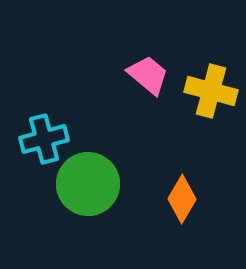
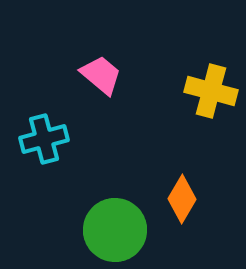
pink trapezoid: moved 47 px left
green circle: moved 27 px right, 46 px down
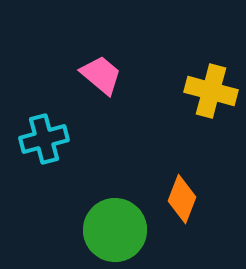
orange diamond: rotated 9 degrees counterclockwise
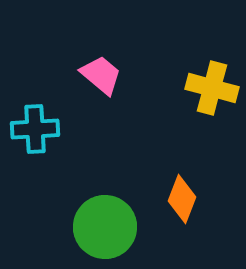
yellow cross: moved 1 px right, 3 px up
cyan cross: moved 9 px left, 10 px up; rotated 12 degrees clockwise
green circle: moved 10 px left, 3 px up
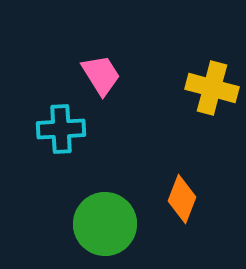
pink trapezoid: rotated 18 degrees clockwise
cyan cross: moved 26 px right
green circle: moved 3 px up
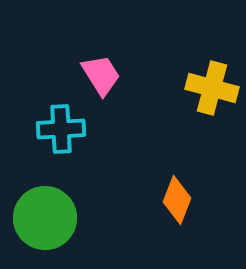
orange diamond: moved 5 px left, 1 px down
green circle: moved 60 px left, 6 px up
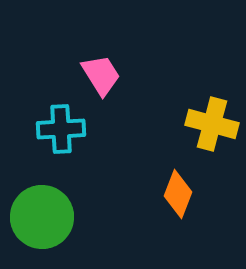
yellow cross: moved 36 px down
orange diamond: moved 1 px right, 6 px up
green circle: moved 3 px left, 1 px up
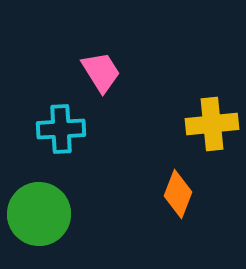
pink trapezoid: moved 3 px up
yellow cross: rotated 21 degrees counterclockwise
green circle: moved 3 px left, 3 px up
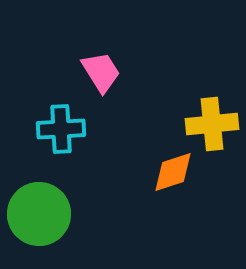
orange diamond: moved 5 px left, 22 px up; rotated 51 degrees clockwise
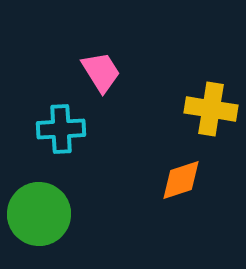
yellow cross: moved 1 px left, 15 px up; rotated 15 degrees clockwise
orange diamond: moved 8 px right, 8 px down
